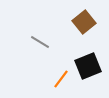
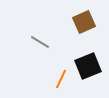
brown square: rotated 15 degrees clockwise
orange line: rotated 12 degrees counterclockwise
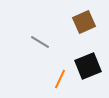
orange line: moved 1 px left
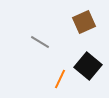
black square: rotated 28 degrees counterclockwise
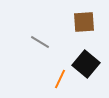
brown square: rotated 20 degrees clockwise
black square: moved 2 px left, 2 px up
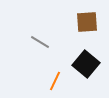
brown square: moved 3 px right
orange line: moved 5 px left, 2 px down
